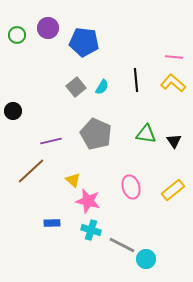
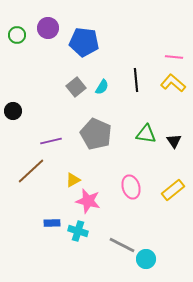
yellow triangle: rotated 49 degrees clockwise
cyan cross: moved 13 px left, 1 px down
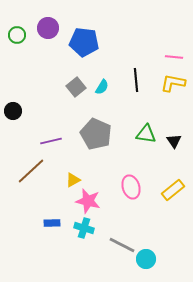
yellow L-shape: rotated 30 degrees counterclockwise
cyan cross: moved 6 px right, 3 px up
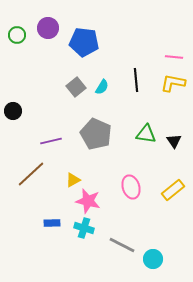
brown line: moved 3 px down
cyan circle: moved 7 px right
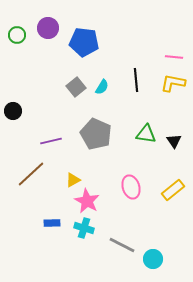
pink star: moved 1 px left; rotated 15 degrees clockwise
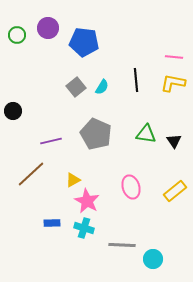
yellow rectangle: moved 2 px right, 1 px down
gray line: rotated 24 degrees counterclockwise
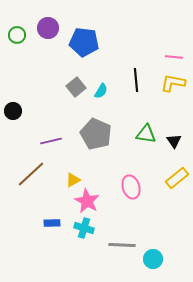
cyan semicircle: moved 1 px left, 4 px down
yellow rectangle: moved 2 px right, 13 px up
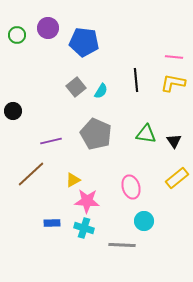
pink star: rotated 25 degrees counterclockwise
cyan circle: moved 9 px left, 38 px up
